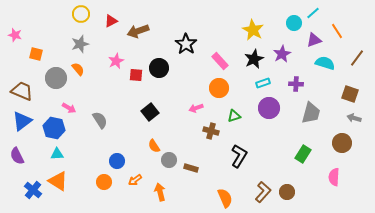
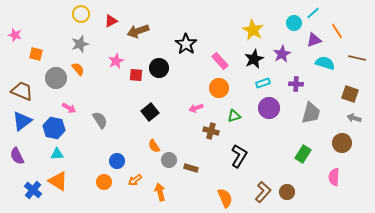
brown line at (357, 58): rotated 66 degrees clockwise
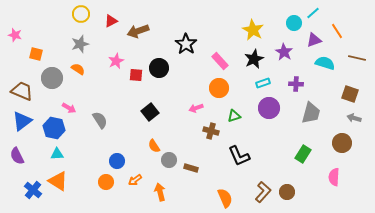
purple star at (282, 54): moved 2 px right, 2 px up; rotated 12 degrees counterclockwise
orange semicircle at (78, 69): rotated 16 degrees counterclockwise
gray circle at (56, 78): moved 4 px left
black L-shape at (239, 156): rotated 125 degrees clockwise
orange circle at (104, 182): moved 2 px right
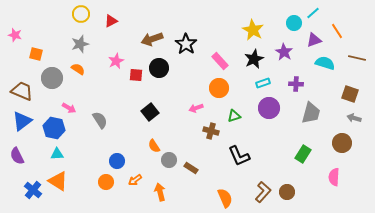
brown arrow at (138, 31): moved 14 px right, 8 px down
brown rectangle at (191, 168): rotated 16 degrees clockwise
